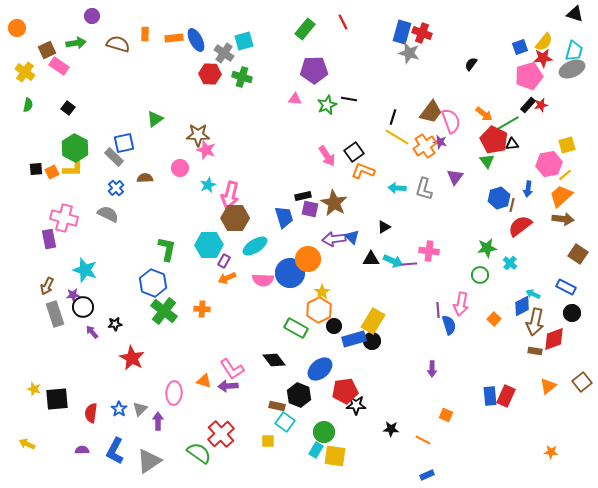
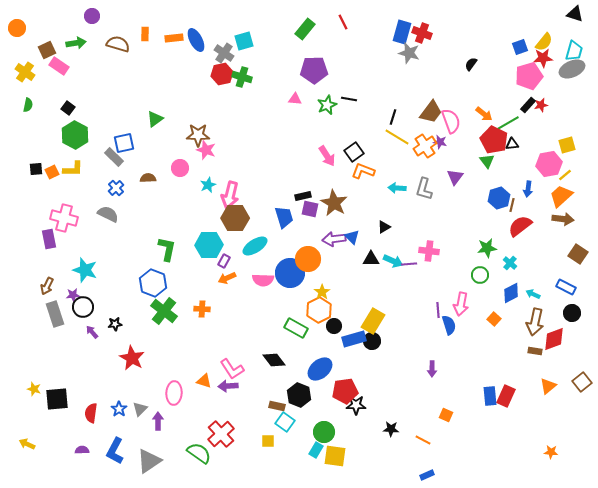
red hexagon at (210, 74): moved 12 px right; rotated 15 degrees counterclockwise
green hexagon at (75, 148): moved 13 px up
brown semicircle at (145, 178): moved 3 px right
blue diamond at (522, 306): moved 11 px left, 13 px up
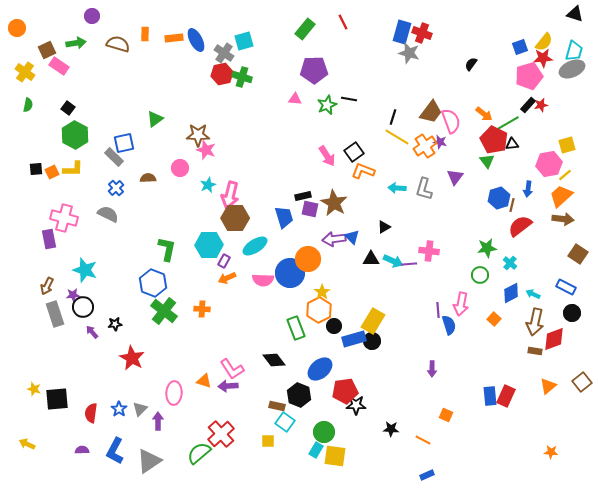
green rectangle at (296, 328): rotated 40 degrees clockwise
green semicircle at (199, 453): rotated 75 degrees counterclockwise
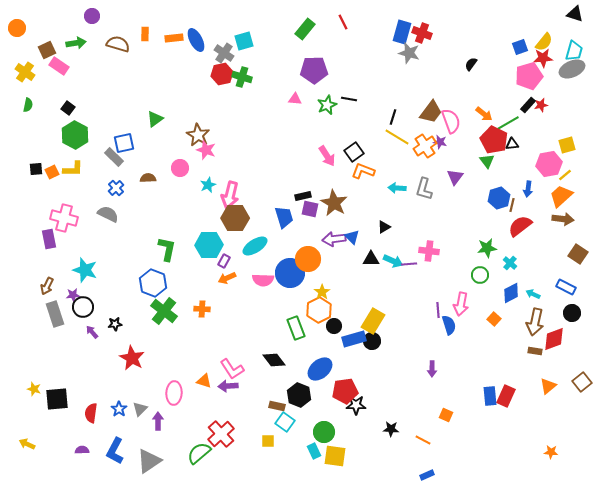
brown star at (198, 135): rotated 30 degrees clockwise
cyan rectangle at (316, 450): moved 2 px left, 1 px down; rotated 56 degrees counterclockwise
